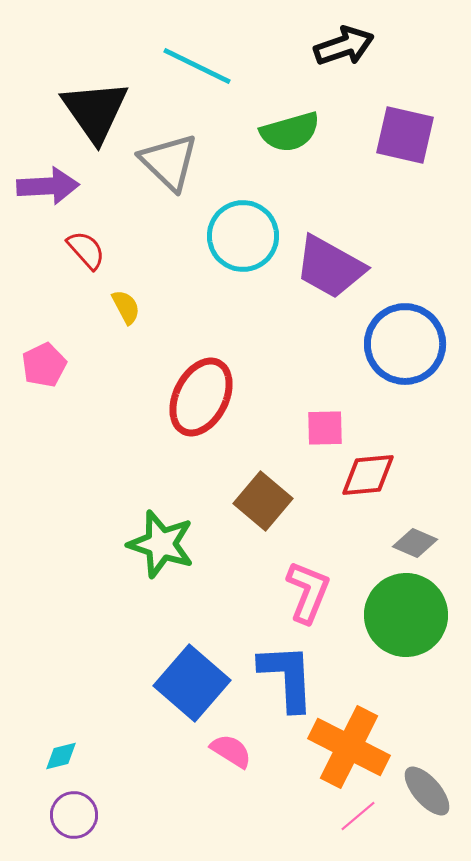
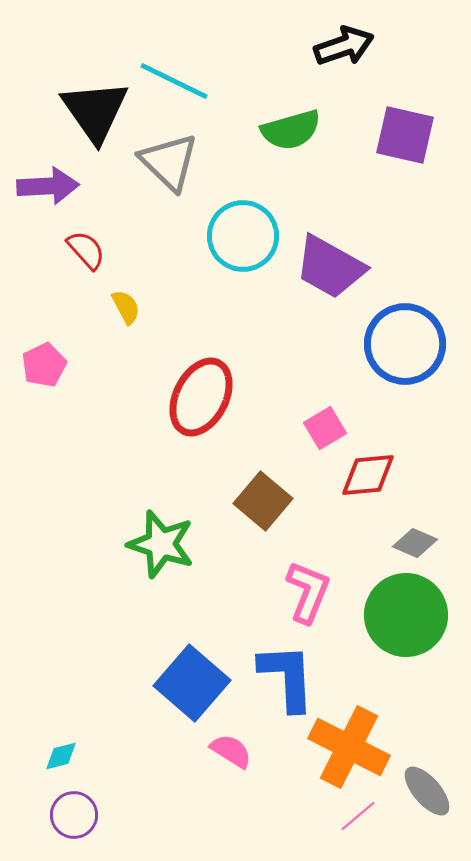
cyan line: moved 23 px left, 15 px down
green semicircle: moved 1 px right, 2 px up
pink square: rotated 30 degrees counterclockwise
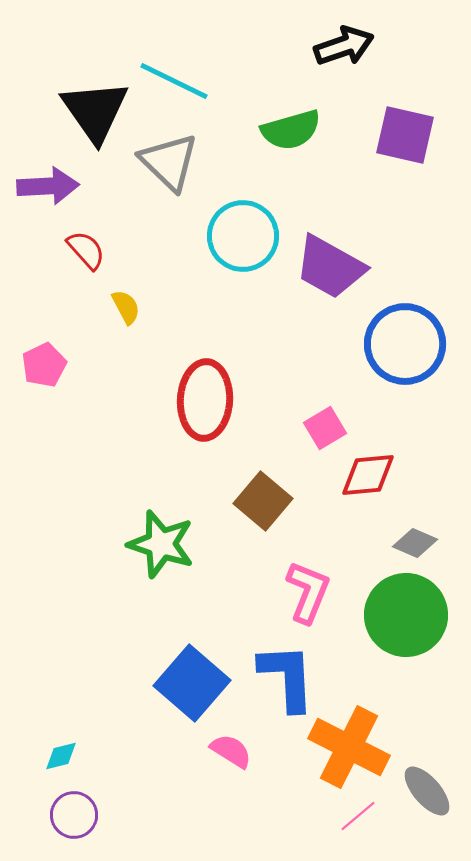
red ellipse: moved 4 px right, 3 px down; rotated 24 degrees counterclockwise
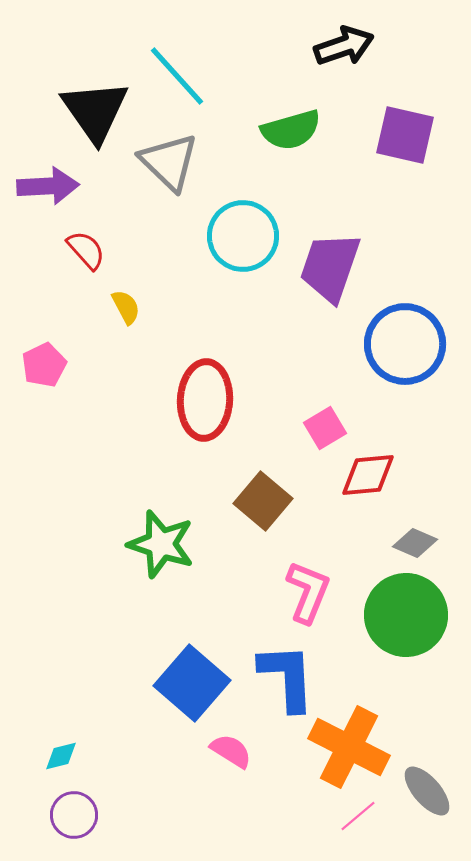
cyan line: moved 3 px right, 5 px up; rotated 22 degrees clockwise
purple trapezoid: rotated 80 degrees clockwise
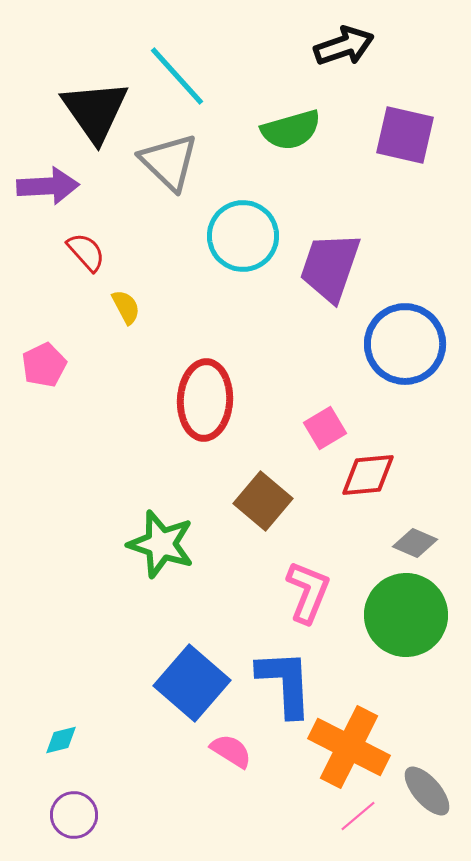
red semicircle: moved 2 px down
blue L-shape: moved 2 px left, 6 px down
cyan diamond: moved 16 px up
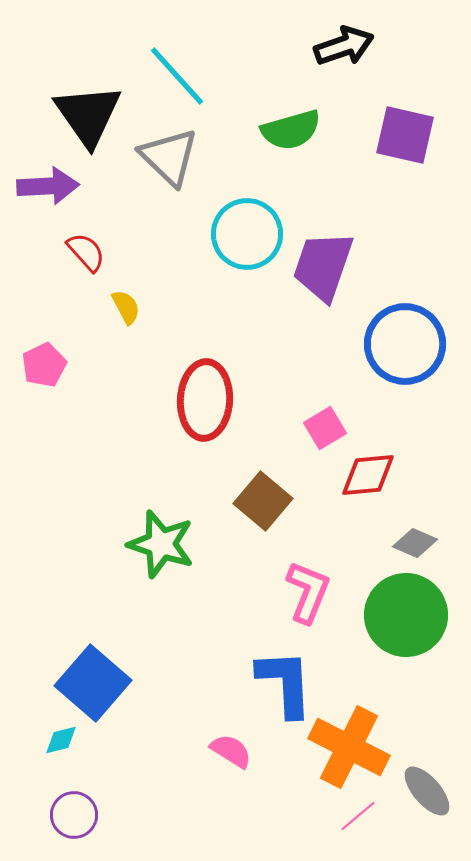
black triangle: moved 7 px left, 4 px down
gray triangle: moved 5 px up
cyan circle: moved 4 px right, 2 px up
purple trapezoid: moved 7 px left, 1 px up
blue square: moved 99 px left
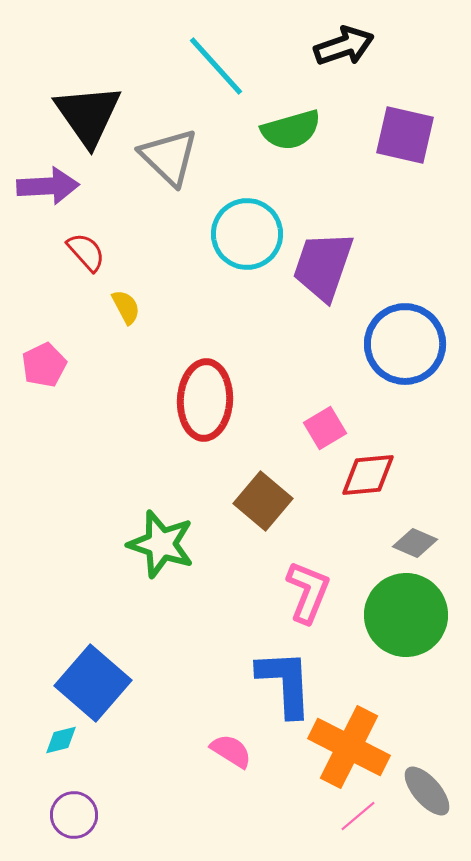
cyan line: moved 39 px right, 10 px up
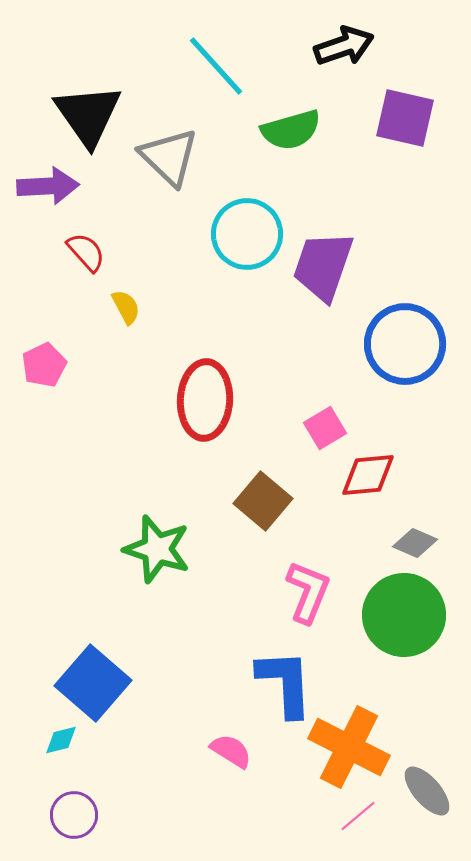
purple square: moved 17 px up
green star: moved 4 px left, 5 px down
green circle: moved 2 px left
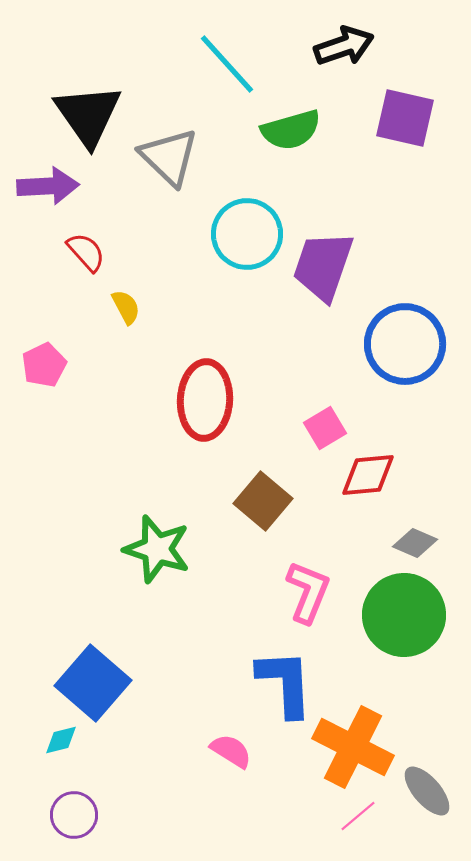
cyan line: moved 11 px right, 2 px up
orange cross: moved 4 px right
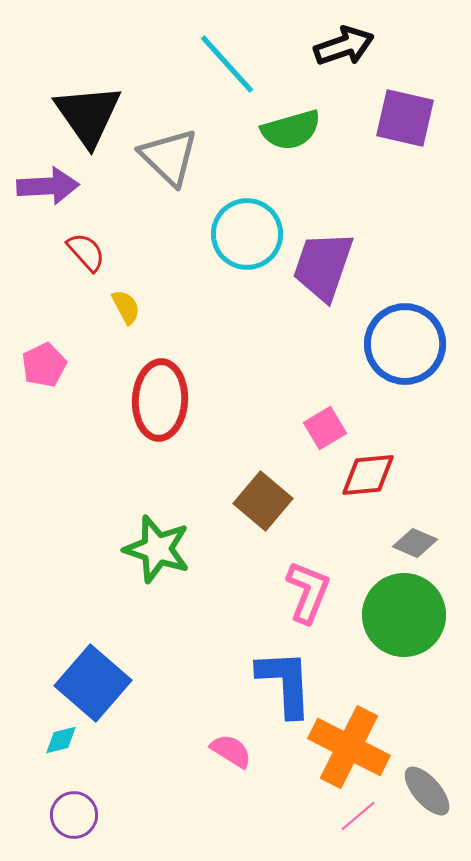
red ellipse: moved 45 px left
orange cross: moved 4 px left
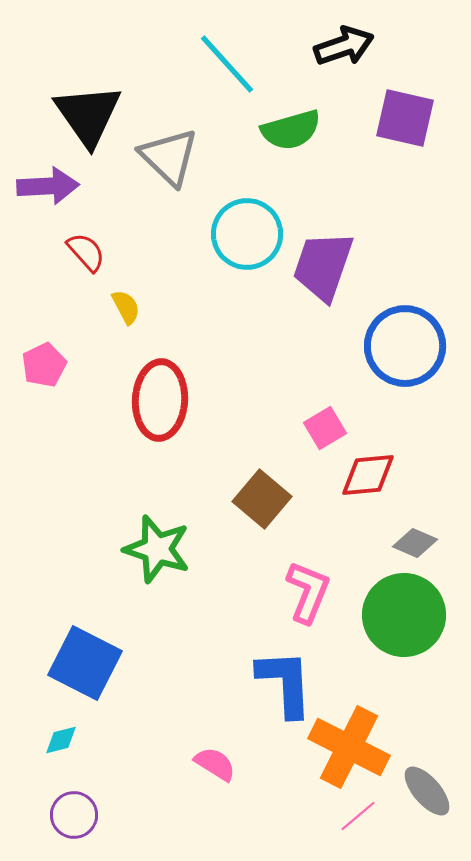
blue circle: moved 2 px down
brown square: moved 1 px left, 2 px up
blue square: moved 8 px left, 20 px up; rotated 14 degrees counterclockwise
pink semicircle: moved 16 px left, 13 px down
